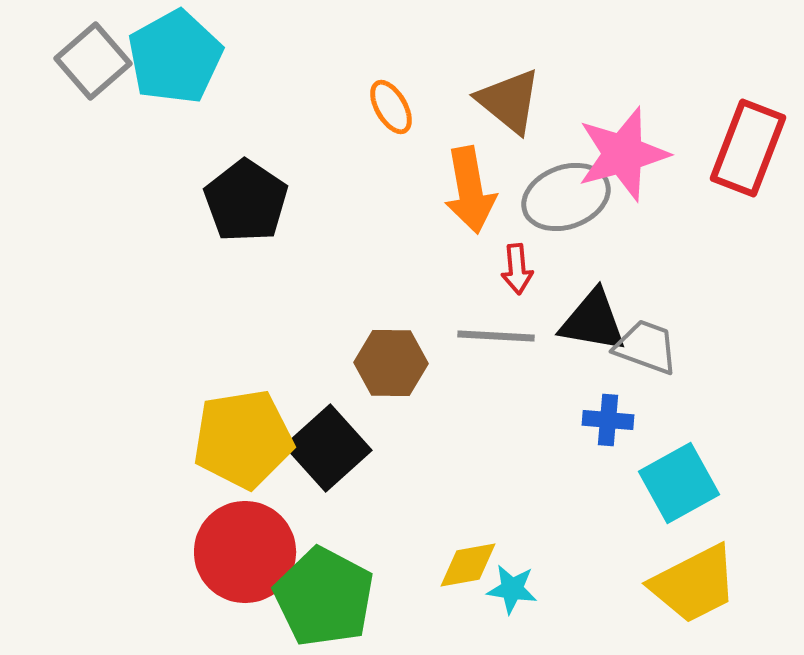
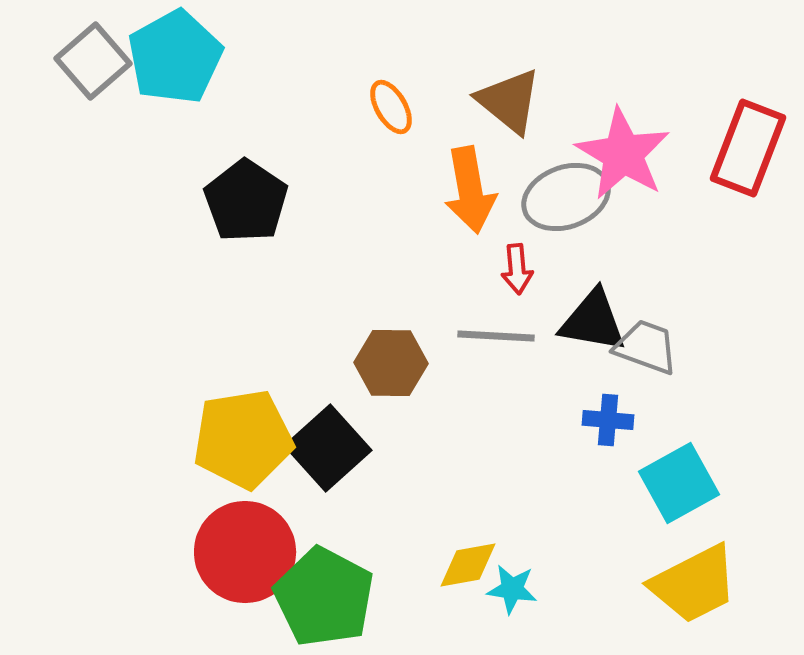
pink star: rotated 26 degrees counterclockwise
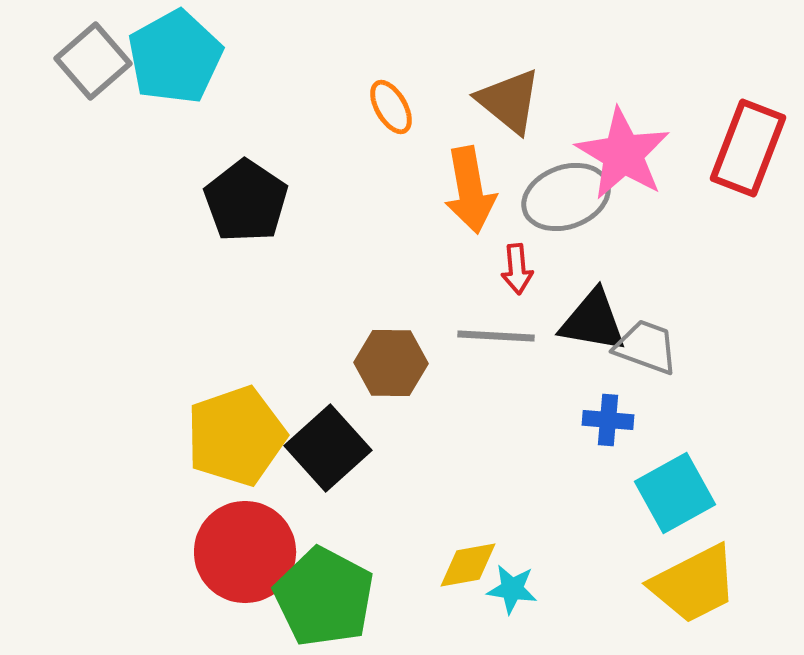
yellow pentagon: moved 7 px left, 3 px up; rotated 10 degrees counterclockwise
cyan square: moved 4 px left, 10 px down
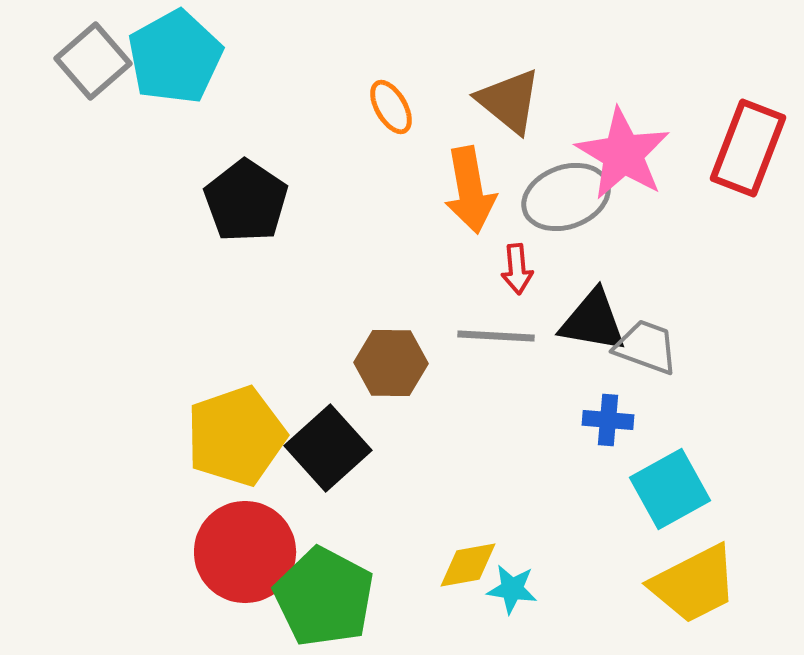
cyan square: moved 5 px left, 4 px up
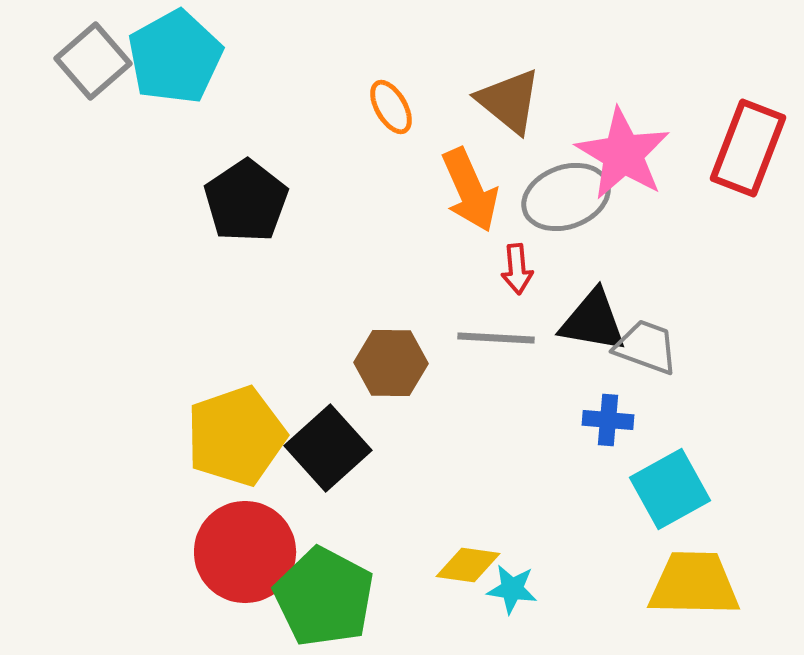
orange arrow: rotated 14 degrees counterclockwise
black pentagon: rotated 4 degrees clockwise
gray line: moved 2 px down
yellow diamond: rotated 18 degrees clockwise
yellow trapezoid: rotated 152 degrees counterclockwise
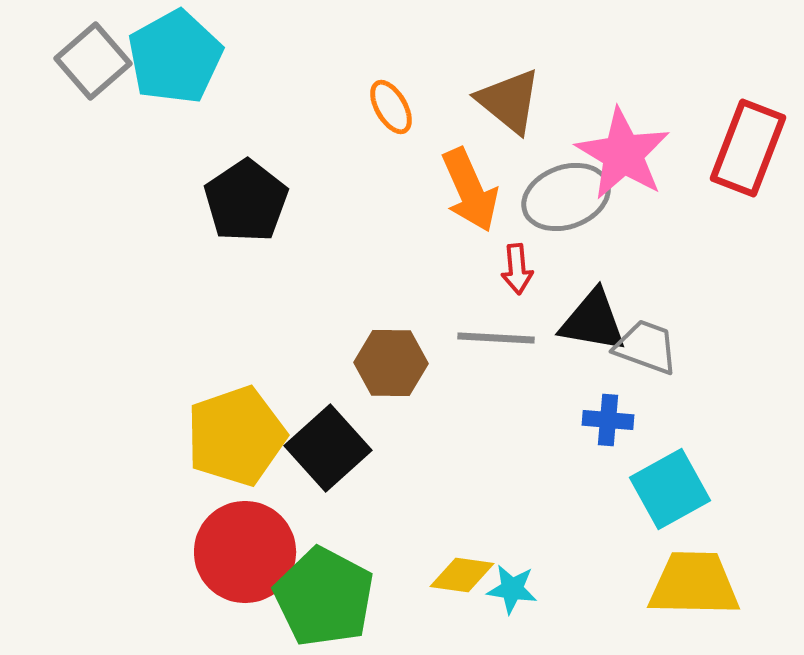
yellow diamond: moved 6 px left, 10 px down
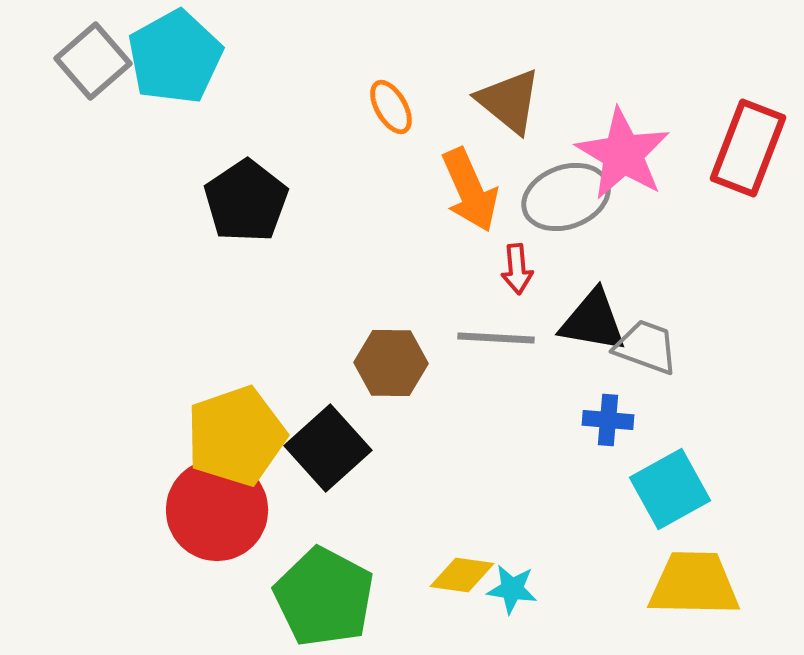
red circle: moved 28 px left, 42 px up
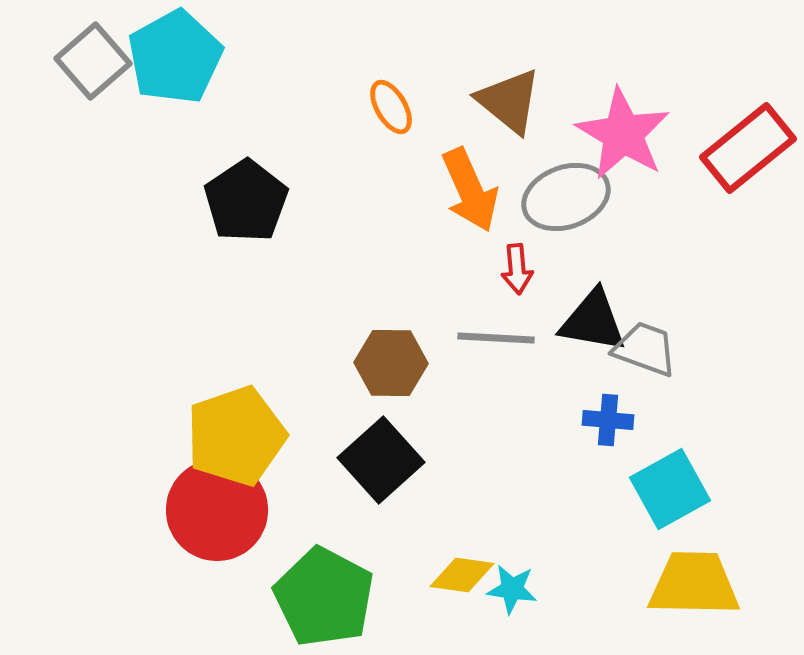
red rectangle: rotated 30 degrees clockwise
pink star: moved 20 px up
gray trapezoid: moved 1 px left, 2 px down
black square: moved 53 px right, 12 px down
